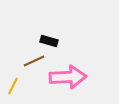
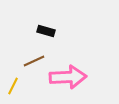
black rectangle: moved 3 px left, 10 px up
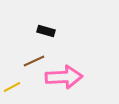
pink arrow: moved 4 px left
yellow line: moved 1 px left, 1 px down; rotated 36 degrees clockwise
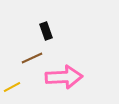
black rectangle: rotated 54 degrees clockwise
brown line: moved 2 px left, 3 px up
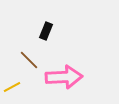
black rectangle: rotated 42 degrees clockwise
brown line: moved 3 px left, 2 px down; rotated 70 degrees clockwise
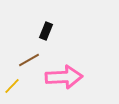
brown line: rotated 75 degrees counterclockwise
yellow line: moved 1 px up; rotated 18 degrees counterclockwise
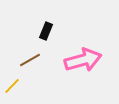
brown line: moved 1 px right
pink arrow: moved 19 px right, 17 px up; rotated 12 degrees counterclockwise
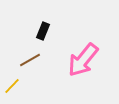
black rectangle: moved 3 px left
pink arrow: rotated 144 degrees clockwise
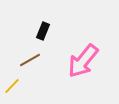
pink arrow: moved 1 px down
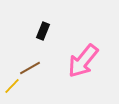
brown line: moved 8 px down
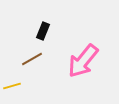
brown line: moved 2 px right, 9 px up
yellow line: rotated 30 degrees clockwise
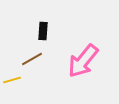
black rectangle: rotated 18 degrees counterclockwise
yellow line: moved 6 px up
